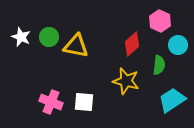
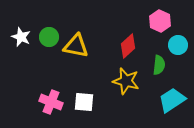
red diamond: moved 4 px left, 2 px down
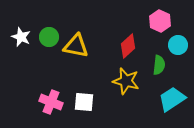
cyan trapezoid: moved 1 px up
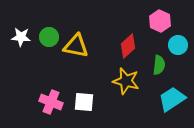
white star: rotated 18 degrees counterclockwise
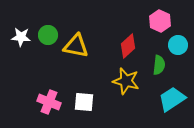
green circle: moved 1 px left, 2 px up
pink cross: moved 2 px left
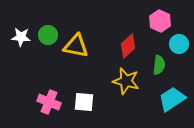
cyan circle: moved 1 px right, 1 px up
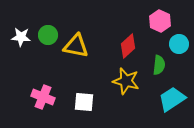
pink cross: moved 6 px left, 5 px up
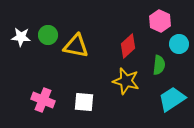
pink cross: moved 3 px down
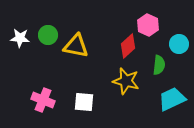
pink hexagon: moved 12 px left, 4 px down
white star: moved 1 px left, 1 px down
cyan trapezoid: rotated 8 degrees clockwise
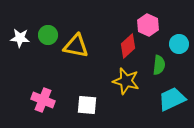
white square: moved 3 px right, 3 px down
